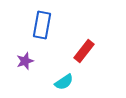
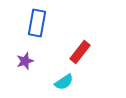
blue rectangle: moved 5 px left, 2 px up
red rectangle: moved 4 px left, 1 px down
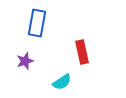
red rectangle: moved 2 px right; rotated 50 degrees counterclockwise
cyan semicircle: moved 2 px left
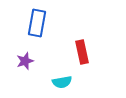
cyan semicircle: rotated 24 degrees clockwise
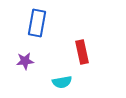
purple star: rotated 12 degrees clockwise
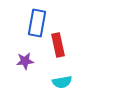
red rectangle: moved 24 px left, 7 px up
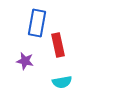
purple star: rotated 18 degrees clockwise
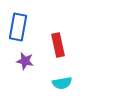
blue rectangle: moved 19 px left, 4 px down
cyan semicircle: moved 1 px down
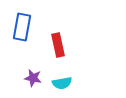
blue rectangle: moved 4 px right
purple star: moved 8 px right, 17 px down
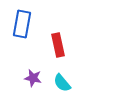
blue rectangle: moved 3 px up
cyan semicircle: rotated 60 degrees clockwise
